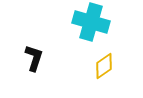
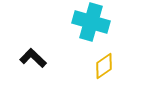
black L-shape: moved 1 px left; rotated 64 degrees counterclockwise
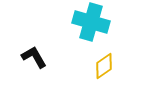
black L-shape: moved 1 px right, 1 px up; rotated 16 degrees clockwise
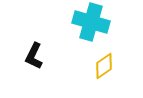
black L-shape: moved 1 px up; rotated 124 degrees counterclockwise
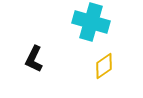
black L-shape: moved 3 px down
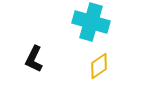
yellow diamond: moved 5 px left
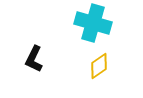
cyan cross: moved 2 px right, 1 px down
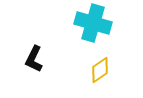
yellow diamond: moved 1 px right, 4 px down
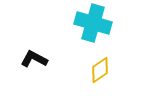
black L-shape: rotated 92 degrees clockwise
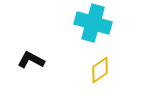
black L-shape: moved 3 px left, 1 px down
